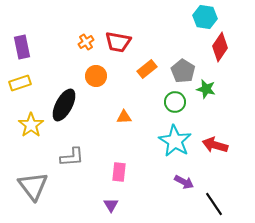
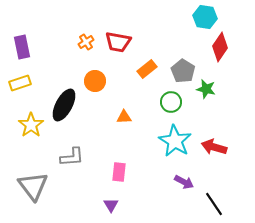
orange circle: moved 1 px left, 5 px down
green circle: moved 4 px left
red arrow: moved 1 px left, 2 px down
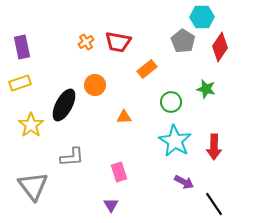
cyan hexagon: moved 3 px left; rotated 10 degrees counterclockwise
gray pentagon: moved 30 px up
orange circle: moved 4 px down
red arrow: rotated 105 degrees counterclockwise
pink rectangle: rotated 24 degrees counterclockwise
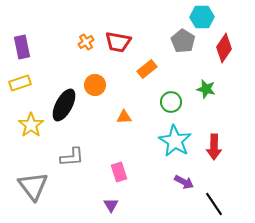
red diamond: moved 4 px right, 1 px down
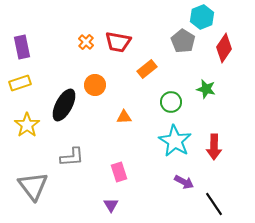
cyan hexagon: rotated 20 degrees counterclockwise
orange cross: rotated 14 degrees counterclockwise
yellow star: moved 4 px left
